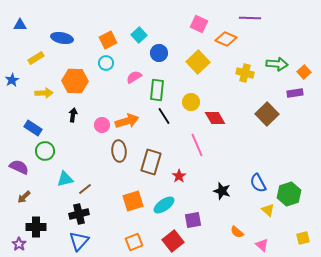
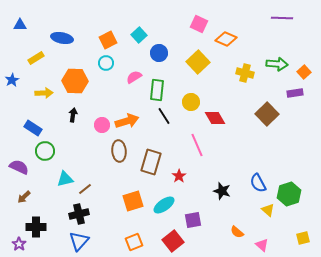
purple line at (250, 18): moved 32 px right
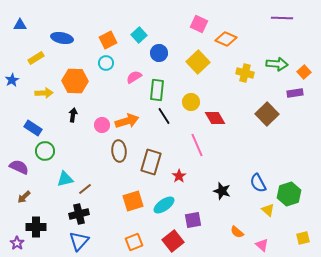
purple star at (19, 244): moved 2 px left, 1 px up
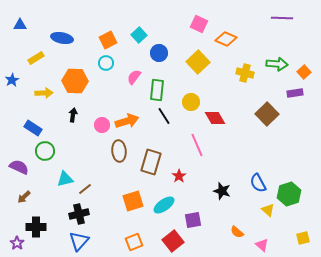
pink semicircle at (134, 77): rotated 21 degrees counterclockwise
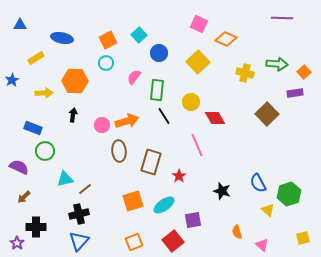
blue rectangle at (33, 128): rotated 12 degrees counterclockwise
orange semicircle at (237, 232): rotated 32 degrees clockwise
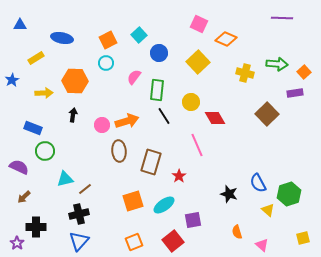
black star at (222, 191): moved 7 px right, 3 px down
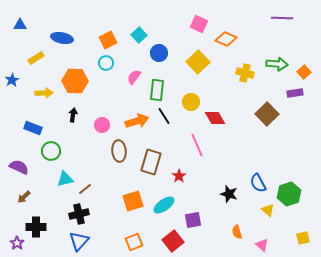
orange arrow at (127, 121): moved 10 px right
green circle at (45, 151): moved 6 px right
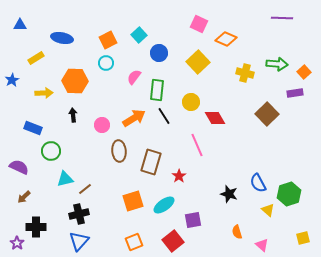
black arrow at (73, 115): rotated 16 degrees counterclockwise
orange arrow at (137, 121): moved 3 px left, 3 px up; rotated 15 degrees counterclockwise
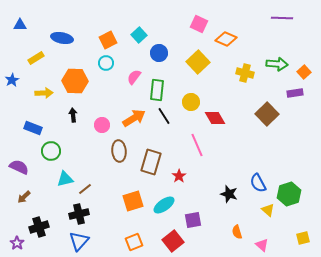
black cross at (36, 227): moved 3 px right; rotated 18 degrees counterclockwise
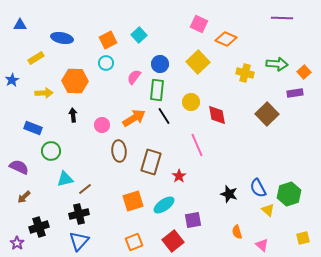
blue circle at (159, 53): moved 1 px right, 11 px down
red diamond at (215, 118): moved 2 px right, 3 px up; rotated 20 degrees clockwise
blue semicircle at (258, 183): moved 5 px down
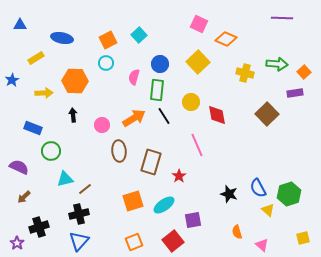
pink semicircle at (134, 77): rotated 21 degrees counterclockwise
